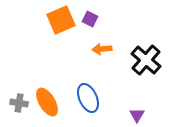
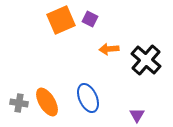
orange arrow: moved 7 px right
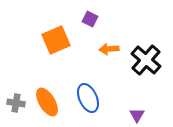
orange square: moved 5 px left, 20 px down
gray cross: moved 3 px left
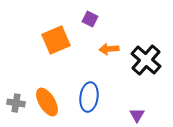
blue ellipse: moved 1 px right, 1 px up; rotated 32 degrees clockwise
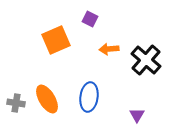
orange ellipse: moved 3 px up
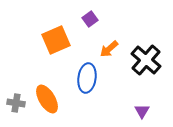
purple square: rotated 28 degrees clockwise
orange arrow: rotated 36 degrees counterclockwise
blue ellipse: moved 2 px left, 19 px up
purple triangle: moved 5 px right, 4 px up
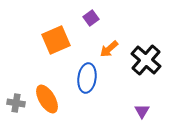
purple square: moved 1 px right, 1 px up
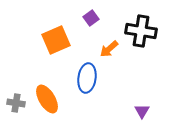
black cross: moved 5 px left, 29 px up; rotated 32 degrees counterclockwise
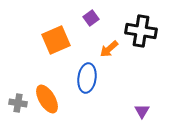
gray cross: moved 2 px right
